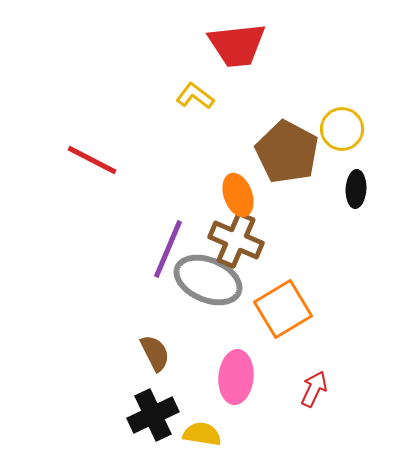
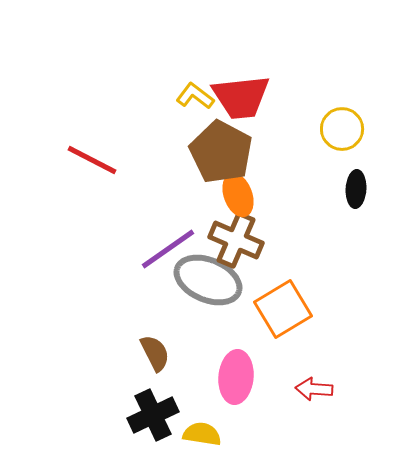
red trapezoid: moved 4 px right, 52 px down
brown pentagon: moved 66 px left
purple line: rotated 32 degrees clockwise
red arrow: rotated 111 degrees counterclockwise
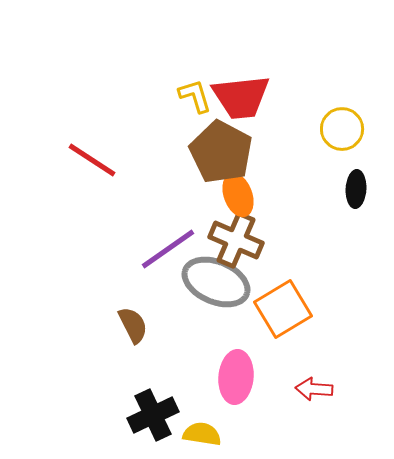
yellow L-shape: rotated 36 degrees clockwise
red line: rotated 6 degrees clockwise
gray ellipse: moved 8 px right, 2 px down
brown semicircle: moved 22 px left, 28 px up
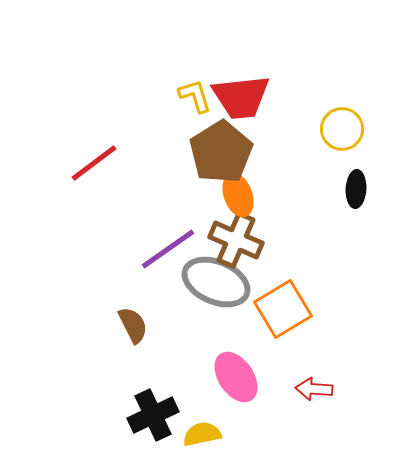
brown pentagon: rotated 12 degrees clockwise
red line: moved 2 px right, 3 px down; rotated 70 degrees counterclockwise
pink ellipse: rotated 39 degrees counterclockwise
yellow semicircle: rotated 21 degrees counterclockwise
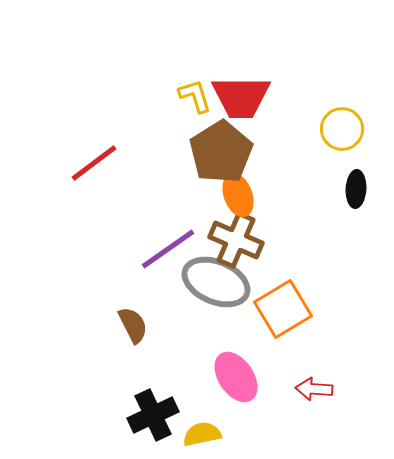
red trapezoid: rotated 6 degrees clockwise
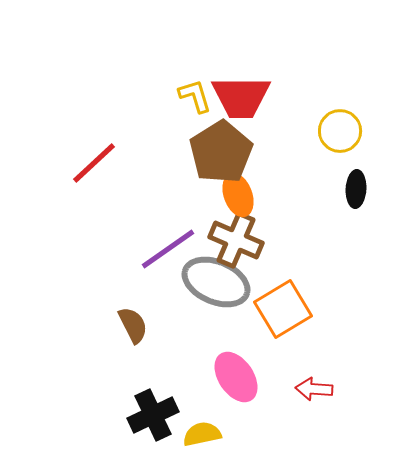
yellow circle: moved 2 px left, 2 px down
red line: rotated 6 degrees counterclockwise
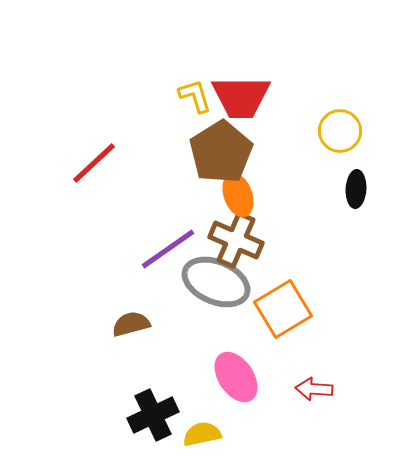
brown semicircle: moved 2 px left, 1 px up; rotated 78 degrees counterclockwise
